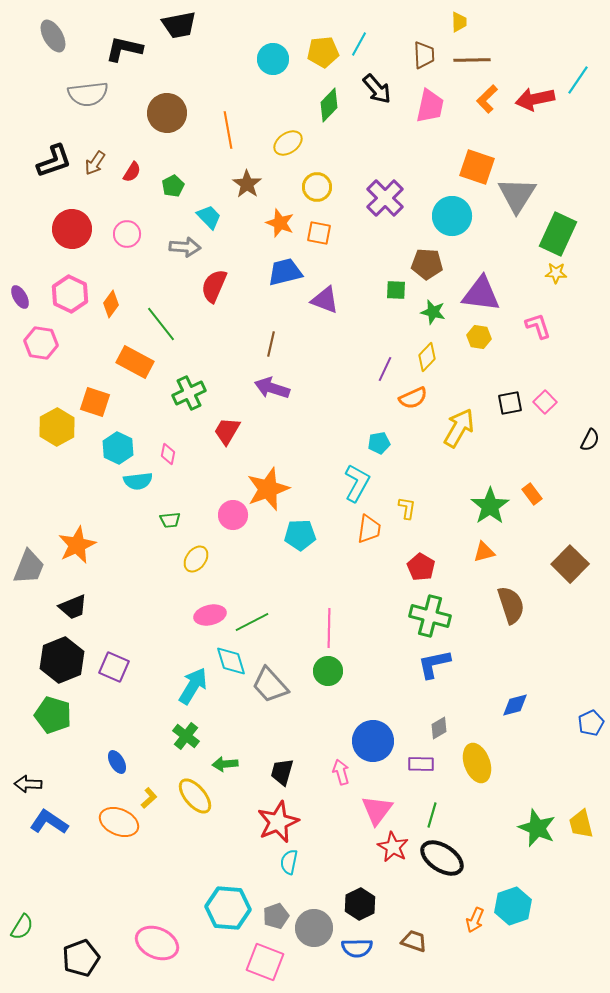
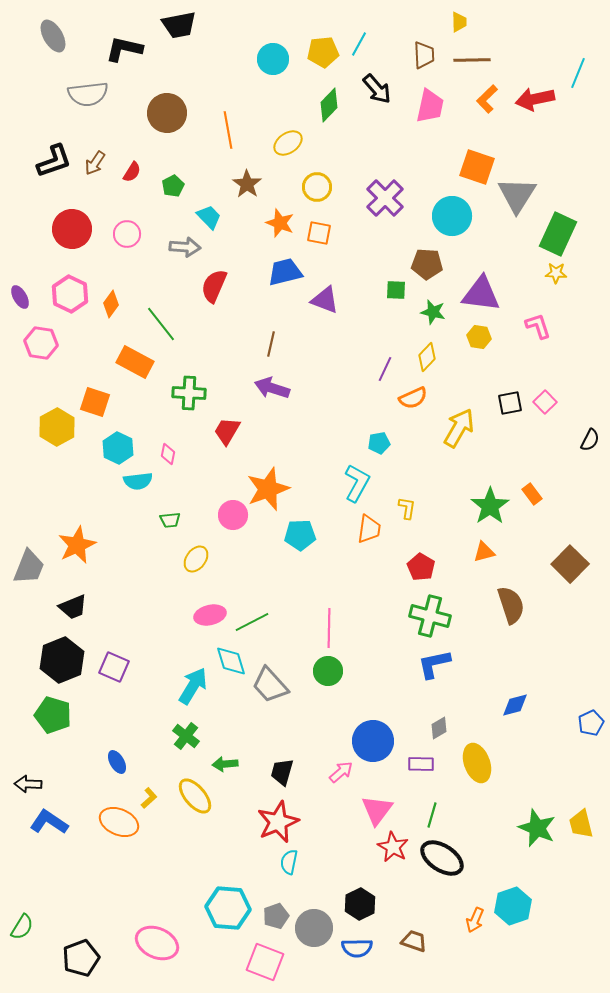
cyan line at (578, 80): moved 7 px up; rotated 12 degrees counterclockwise
green cross at (189, 393): rotated 28 degrees clockwise
pink arrow at (341, 772): rotated 65 degrees clockwise
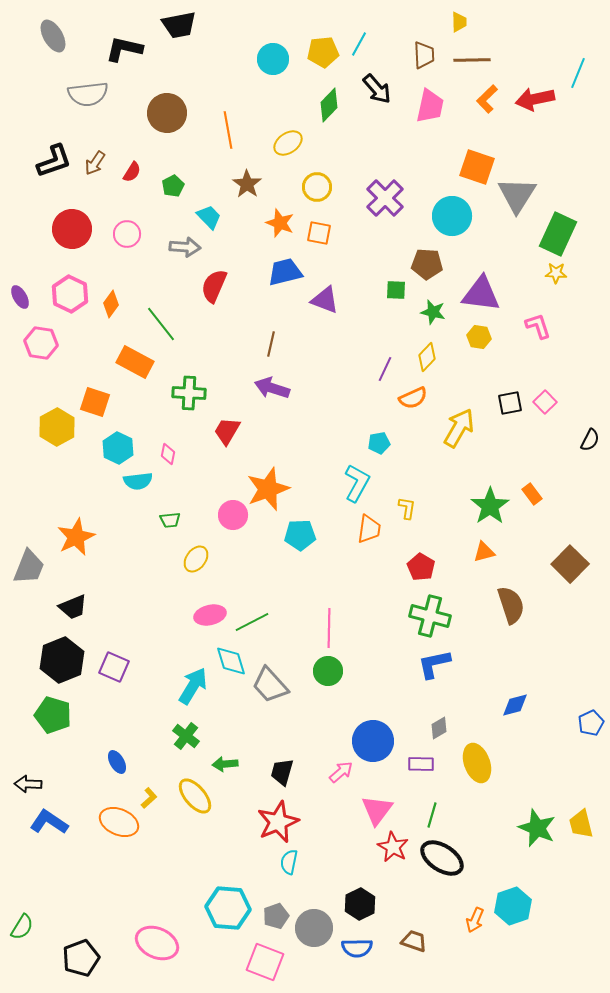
orange star at (77, 545): moved 1 px left, 8 px up
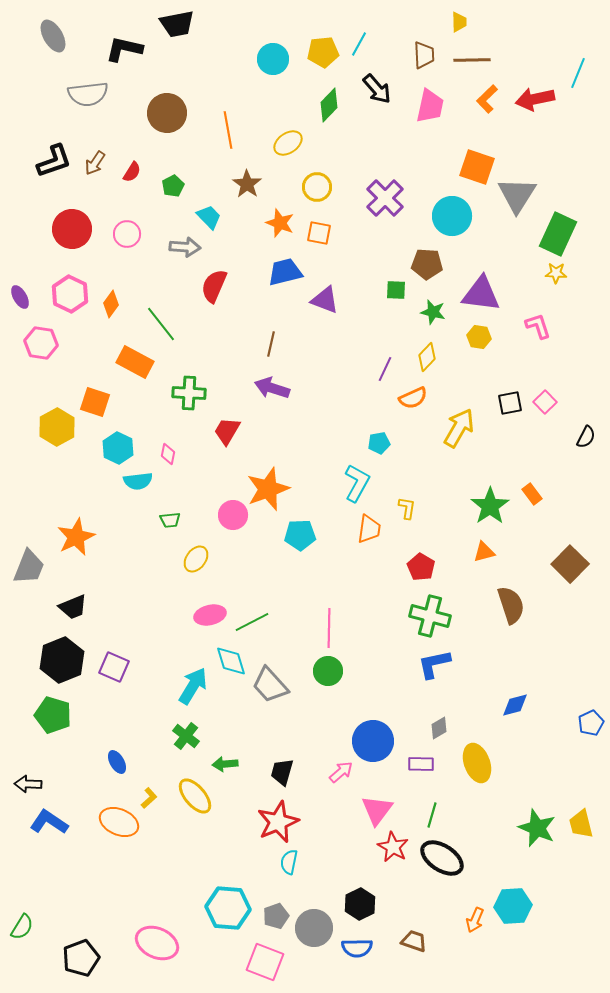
black trapezoid at (179, 25): moved 2 px left, 1 px up
black semicircle at (590, 440): moved 4 px left, 3 px up
cyan hexagon at (513, 906): rotated 15 degrees clockwise
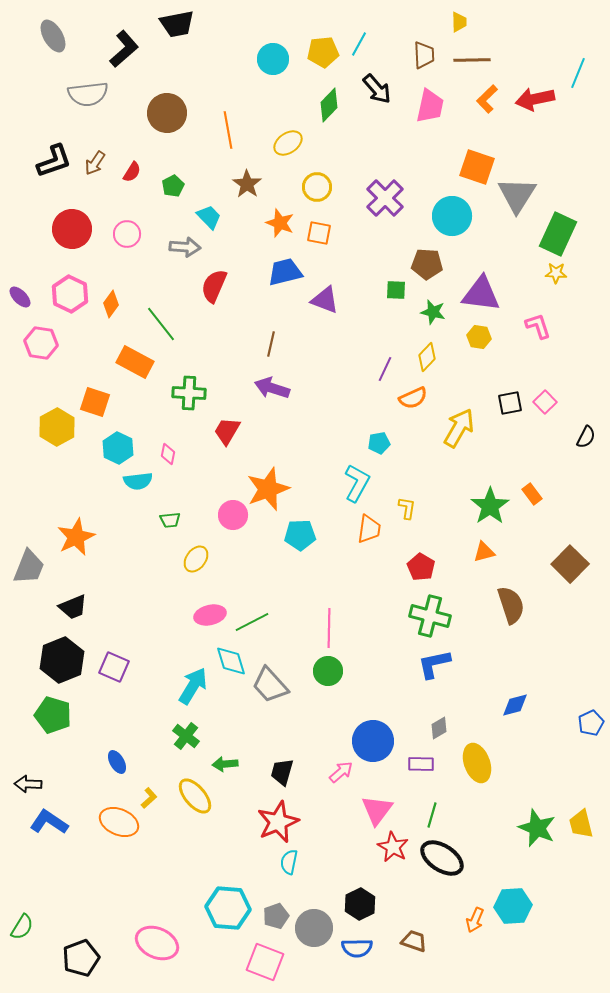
black L-shape at (124, 49): rotated 126 degrees clockwise
purple ellipse at (20, 297): rotated 15 degrees counterclockwise
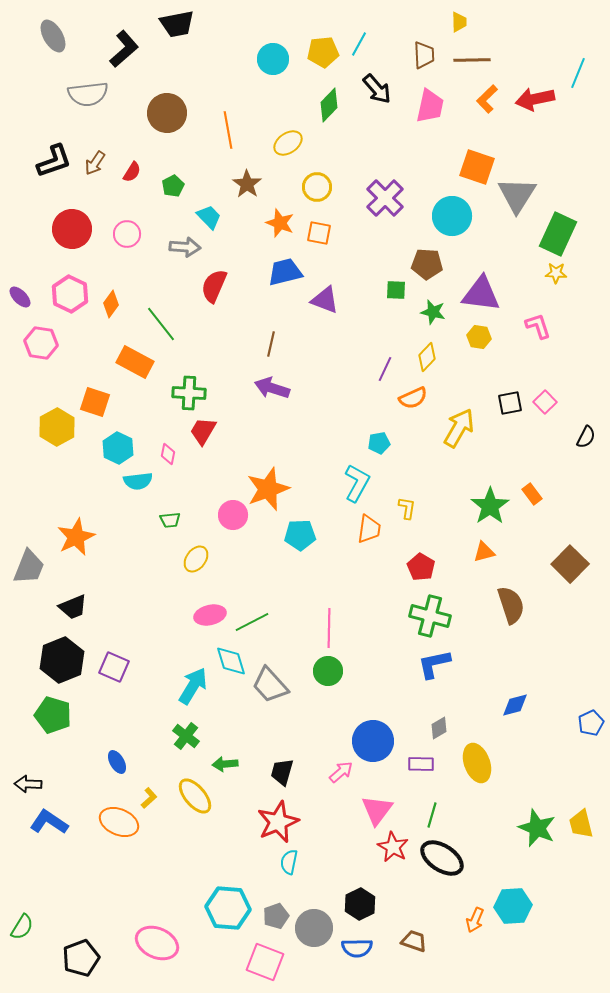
red trapezoid at (227, 431): moved 24 px left
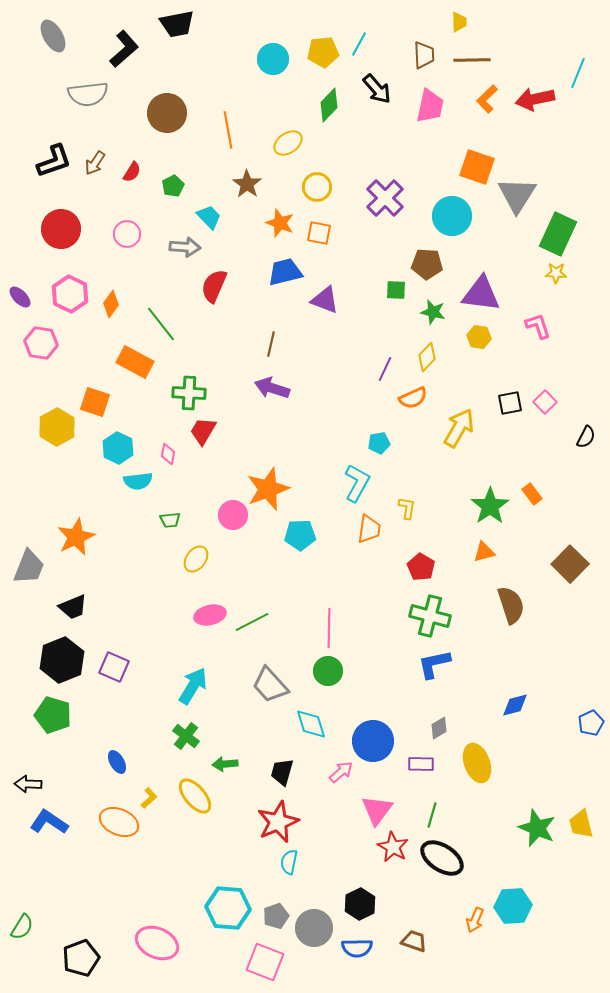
red circle at (72, 229): moved 11 px left
cyan diamond at (231, 661): moved 80 px right, 63 px down
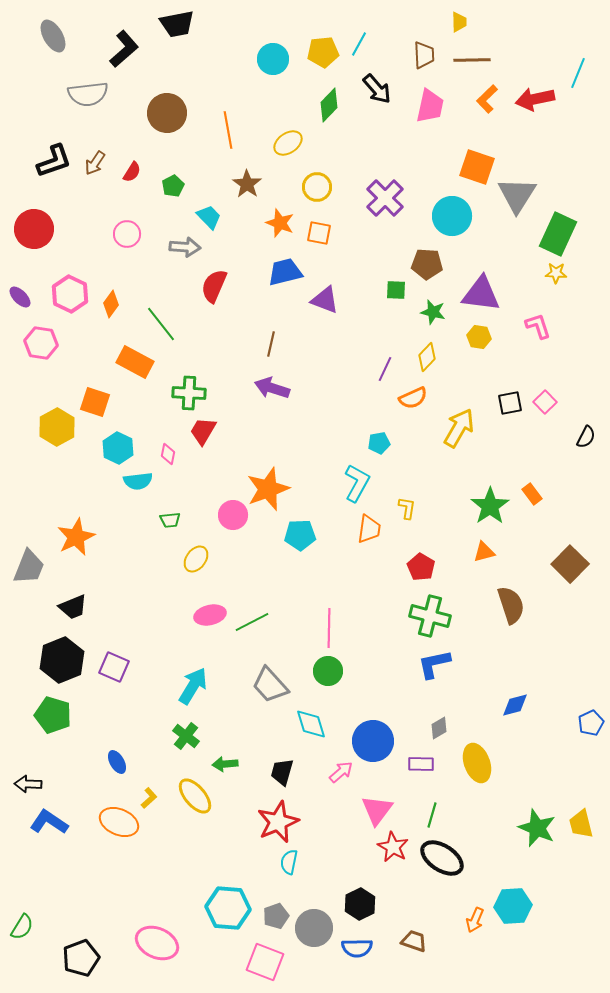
red circle at (61, 229): moved 27 px left
